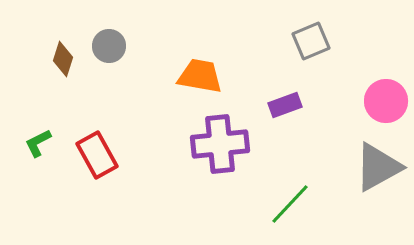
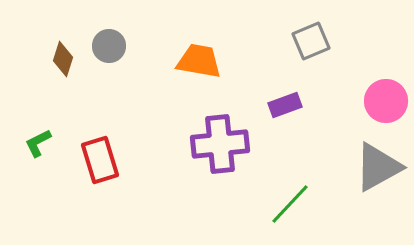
orange trapezoid: moved 1 px left, 15 px up
red rectangle: moved 3 px right, 5 px down; rotated 12 degrees clockwise
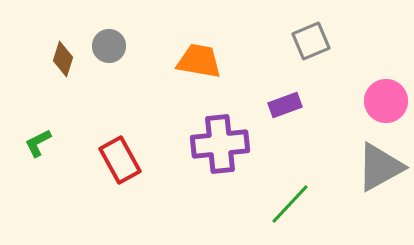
red rectangle: moved 20 px right; rotated 12 degrees counterclockwise
gray triangle: moved 2 px right
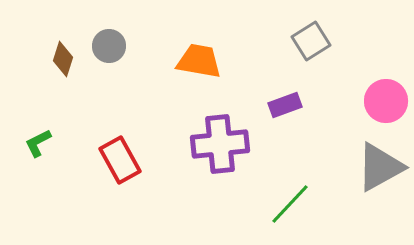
gray square: rotated 9 degrees counterclockwise
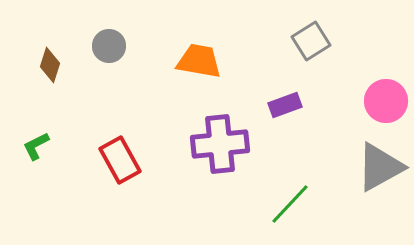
brown diamond: moved 13 px left, 6 px down
green L-shape: moved 2 px left, 3 px down
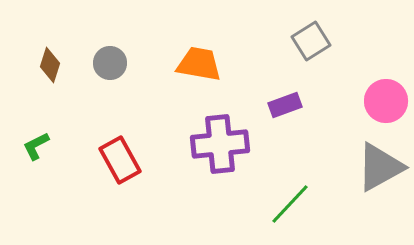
gray circle: moved 1 px right, 17 px down
orange trapezoid: moved 3 px down
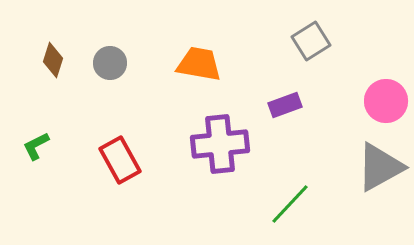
brown diamond: moved 3 px right, 5 px up
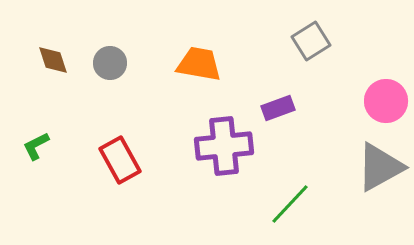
brown diamond: rotated 36 degrees counterclockwise
purple rectangle: moved 7 px left, 3 px down
purple cross: moved 4 px right, 2 px down
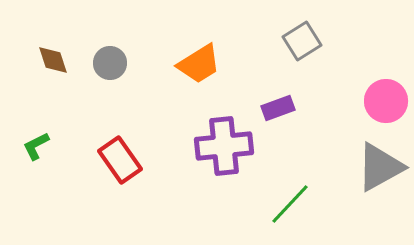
gray square: moved 9 px left
orange trapezoid: rotated 138 degrees clockwise
red rectangle: rotated 6 degrees counterclockwise
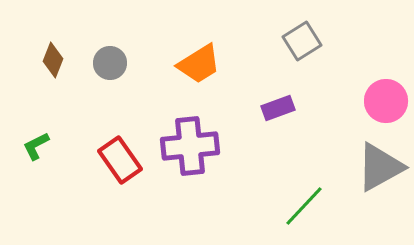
brown diamond: rotated 40 degrees clockwise
purple cross: moved 34 px left
green line: moved 14 px right, 2 px down
